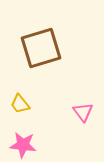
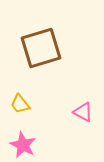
pink triangle: rotated 25 degrees counterclockwise
pink star: rotated 20 degrees clockwise
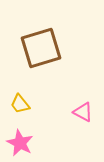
pink star: moved 3 px left, 2 px up
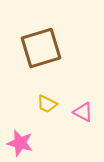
yellow trapezoid: moved 27 px right; rotated 25 degrees counterclockwise
pink star: rotated 12 degrees counterclockwise
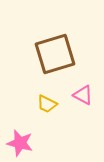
brown square: moved 14 px right, 6 px down
pink triangle: moved 17 px up
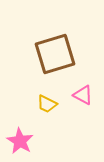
pink star: moved 2 px up; rotated 16 degrees clockwise
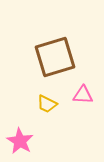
brown square: moved 3 px down
pink triangle: rotated 25 degrees counterclockwise
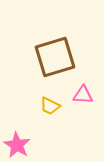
yellow trapezoid: moved 3 px right, 2 px down
pink star: moved 3 px left, 4 px down
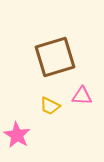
pink triangle: moved 1 px left, 1 px down
pink star: moved 10 px up
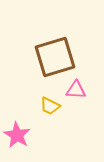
pink triangle: moved 6 px left, 6 px up
